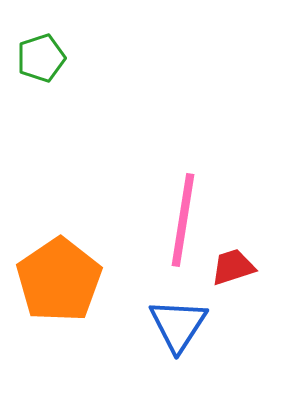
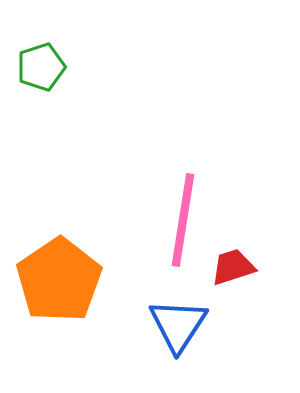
green pentagon: moved 9 px down
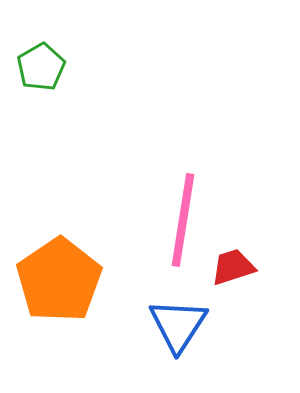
green pentagon: rotated 12 degrees counterclockwise
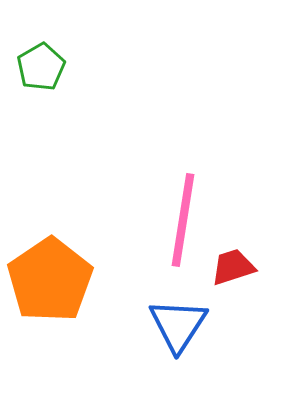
orange pentagon: moved 9 px left
